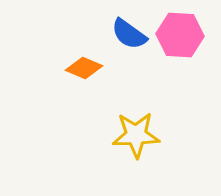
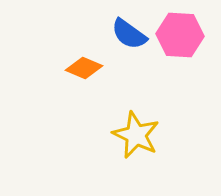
yellow star: rotated 27 degrees clockwise
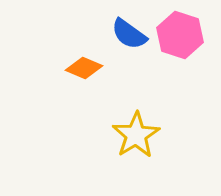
pink hexagon: rotated 15 degrees clockwise
yellow star: rotated 15 degrees clockwise
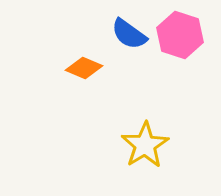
yellow star: moved 9 px right, 10 px down
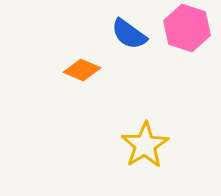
pink hexagon: moved 7 px right, 7 px up
orange diamond: moved 2 px left, 2 px down
